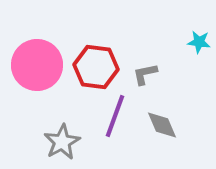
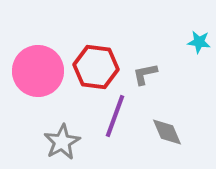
pink circle: moved 1 px right, 6 px down
gray diamond: moved 5 px right, 7 px down
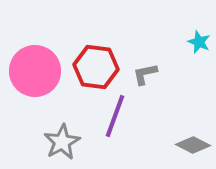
cyan star: rotated 15 degrees clockwise
pink circle: moved 3 px left
gray diamond: moved 26 px right, 13 px down; rotated 40 degrees counterclockwise
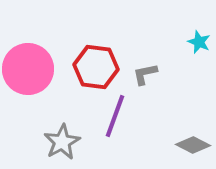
pink circle: moved 7 px left, 2 px up
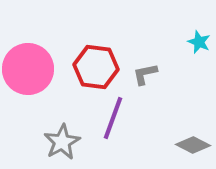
purple line: moved 2 px left, 2 px down
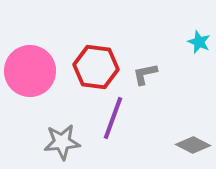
pink circle: moved 2 px right, 2 px down
gray star: rotated 24 degrees clockwise
